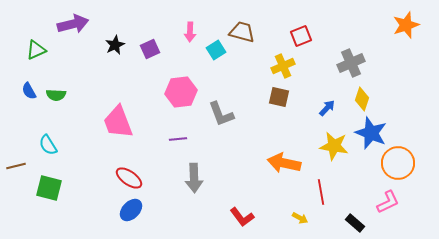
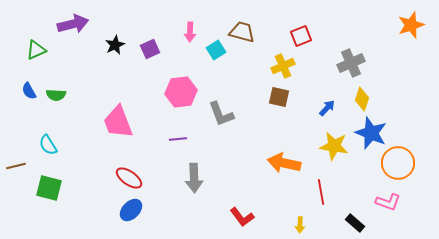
orange star: moved 5 px right
pink L-shape: rotated 45 degrees clockwise
yellow arrow: moved 7 px down; rotated 63 degrees clockwise
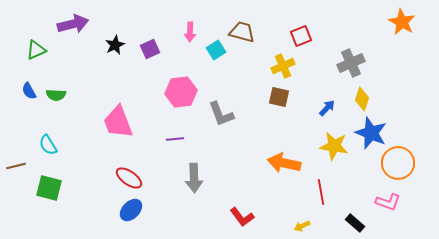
orange star: moved 9 px left, 3 px up; rotated 24 degrees counterclockwise
purple line: moved 3 px left
yellow arrow: moved 2 px right, 1 px down; rotated 63 degrees clockwise
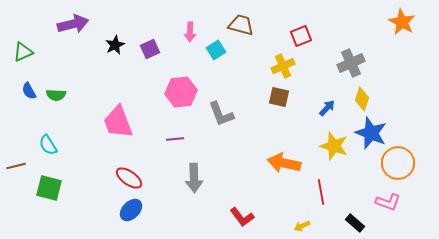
brown trapezoid: moved 1 px left, 7 px up
green triangle: moved 13 px left, 2 px down
yellow star: rotated 8 degrees clockwise
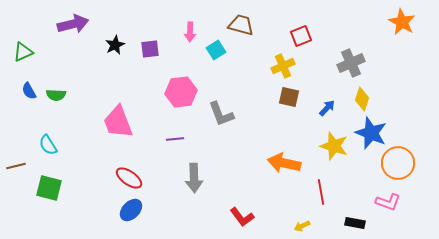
purple square: rotated 18 degrees clockwise
brown square: moved 10 px right
black rectangle: rotated 30 degrees counterclockwise
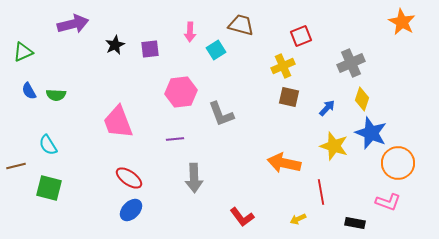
yellow arrow: moved 4 px left, 7 px up
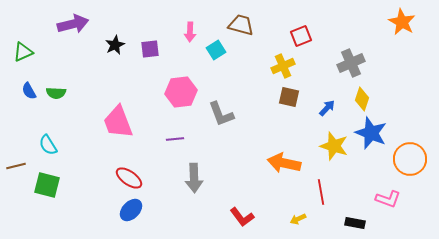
green semicircle: moved 2 px up
orange circle: moved 12 px right, 4 px up
green square: moved 2 px left, 3 px up
pink L-shape: moved 3 px up
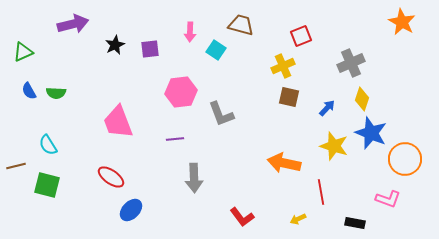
cyan square: rotated 24 degrees counterclockwise
orange circle: moved 5 px left
red ellipse: moved 18 px left, 1 px up
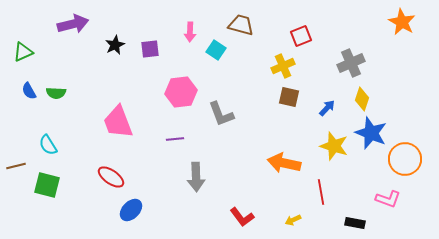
gray arrow: moved 2 px right, 1 px up
yellow arrow: moved 5 px left, 1 px down
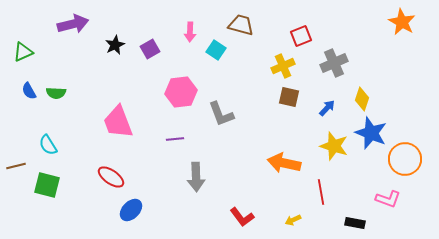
purple square: rotated 24 degrees counterclockwise
gray cross: moved 17 px left
